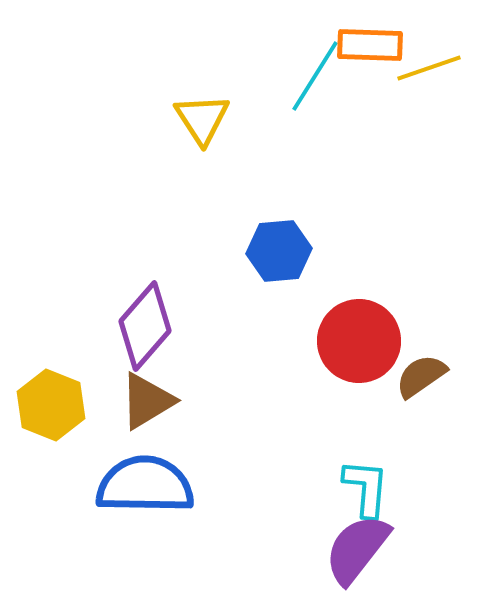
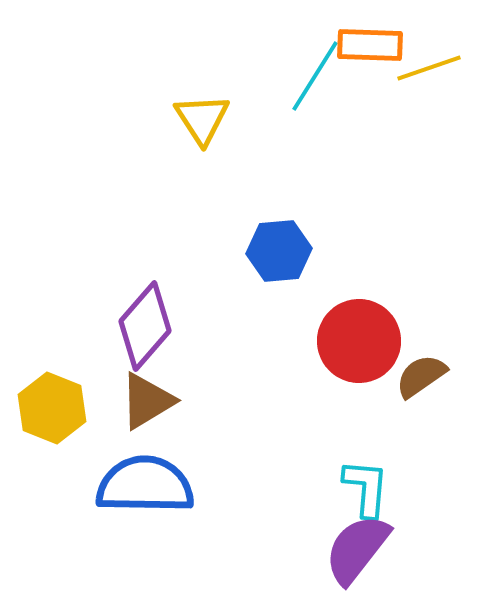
yellow hexagon: moved 1 px right, 3 px down
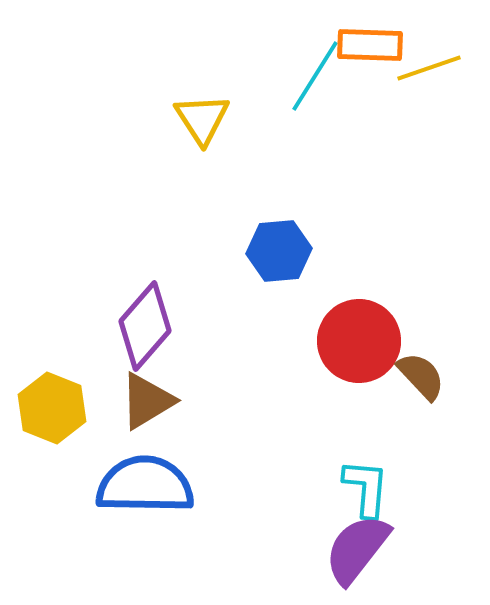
brown semicircle: rotated 82 degrees clockwise
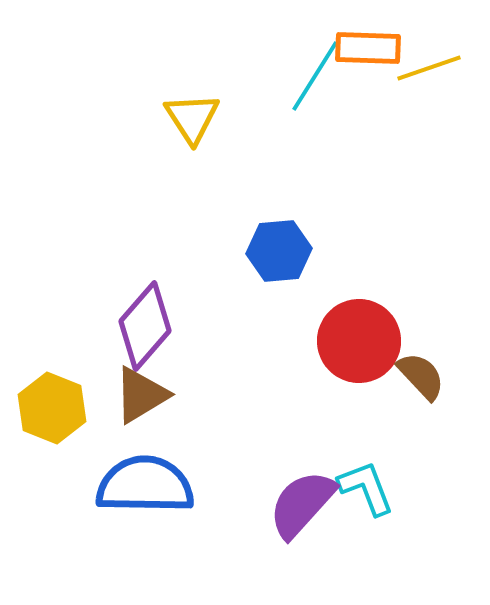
orange rectangle: moved 2 px left, 3 px down
yellow triangle: moved 10 px left, 1 px up
brown triangle: moved 6 px left, 6 px up
cyan L-shape: rotated 26 degrees counterclockwise
purple semicircle: moved 55 px left, 45 px up; rotated 4 degrees clockwise
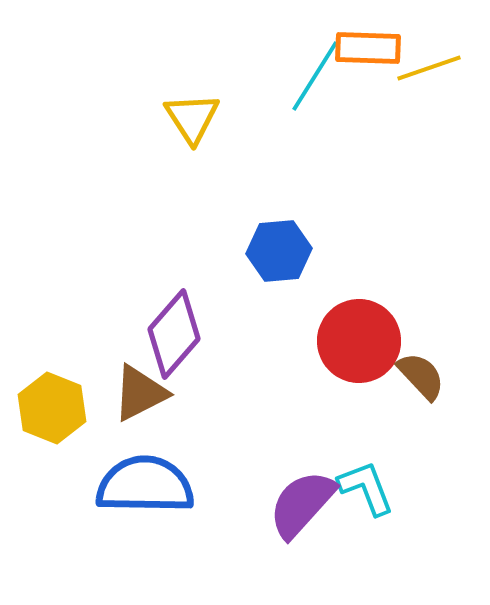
purple diamond: moved 29 px right, 8 px down
brown triangle: moved 1 px left, 2 px up; rotated 4 degrees clockwise
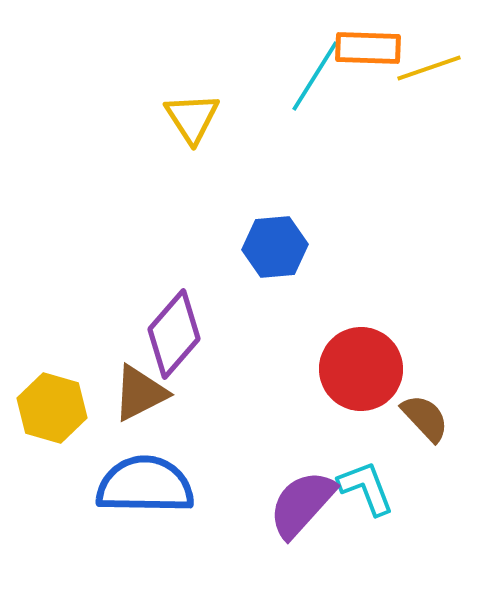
blue hexagon: moved 4 px left, 4 px up
red circle: moved 2 px right, 28 px down
brown semicircle: moved 4 px right, 42 px down
yellow hexagon: rotated 6 degrees counterclockwise
